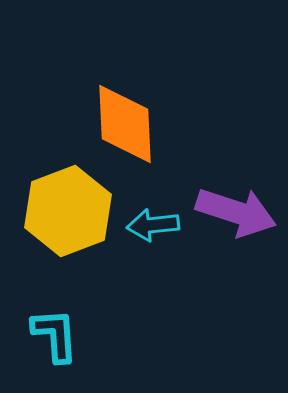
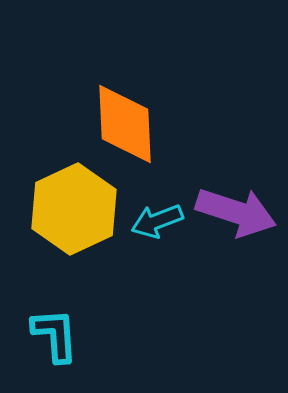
yellow hexagon: moved 6 px right, 2 px up; rotated 4 degrees counterclockwise
cyan arrow: moved 4 px right, 4 px up; rotated 15 degrees counterclockwise
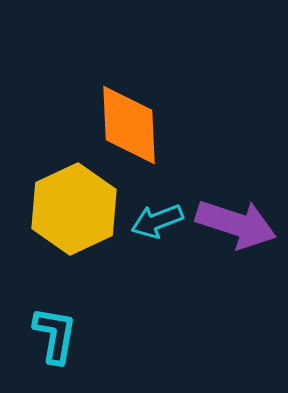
orange diamond: moved 4 px right, 1 px down
purple arrow: moved 12 px down
cyan L-shape: rotated 14 degrees clockwise
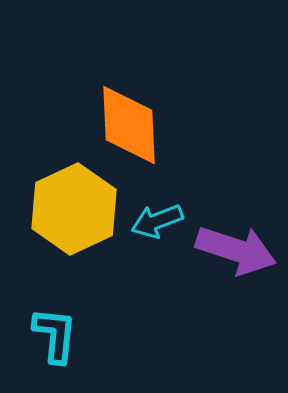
purple arrow: moved 26 px down
cyan L-shape: rotated 4 degrees counterclockwise
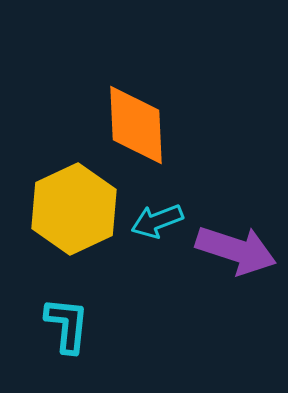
orange diamond: moved 7 px right
cyan L-shape: moved 12 px right, 10 px up
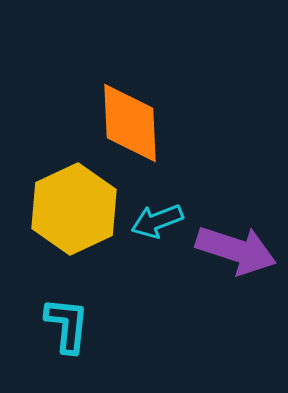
orange diamond: moved 6 px left, 2 px up
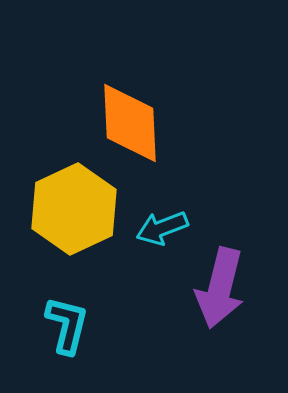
cyan arrow: moved 5 px right, 7 px down
purple arrow: moved 16 px left, 38 px down; rotated 86 degrees clockwise
cyan L-shape: rotated 8 degrees clockwise
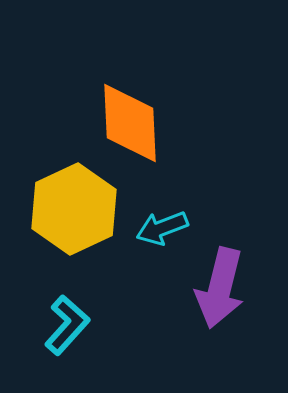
cyan L-shape: rotated 28 degrees clockwise
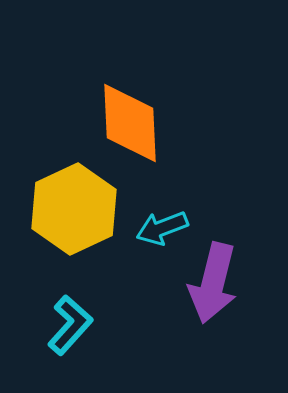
purple arrow: moved 7 px left, 5 px up
cyan L-shape: moved 3 px right
